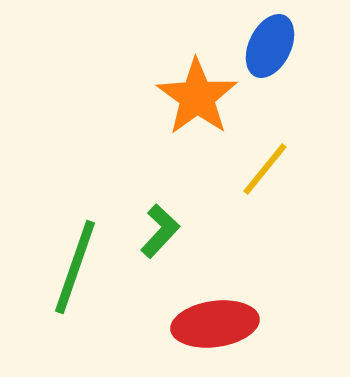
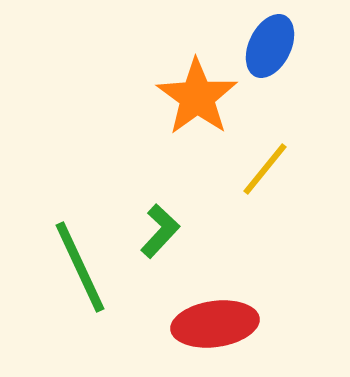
green line: moved 5 px right; rotated 44 degrees counterclockwise
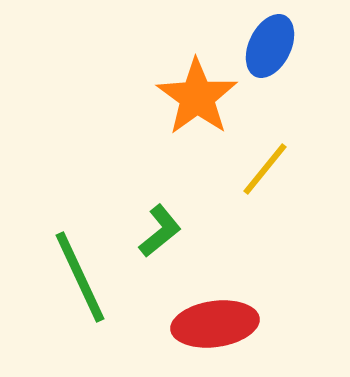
green L-shape: rotated 8 degrees clockwise
green line: moved 10 px down
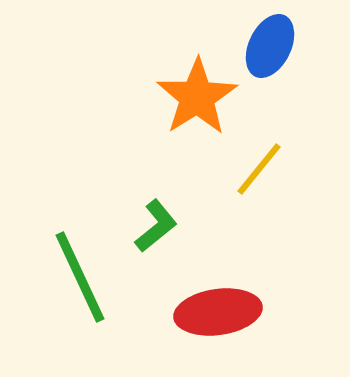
orange star: rotated 4 degrees clockwise
yellow line: moved 6 px left
green L-shape: moved 4 px left, 5 px up
red ellipse: moved 3 px right, 12 px up
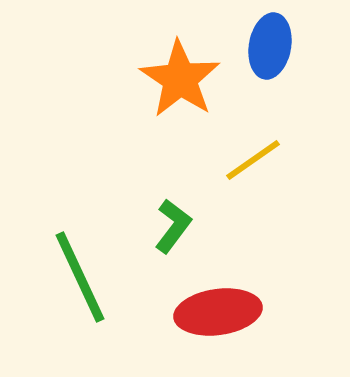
blue ellipse: rotated 16 degrees counterclockwise
orange star: moved 17 px left, 18 px up; rotated 6 degrees counterclockwise
yellow line: moved 6 px left, 9 px up; rotated 16 degrees clockwise
green L-shape: moved 17 px right; rotated 14 degrees counterclockwise
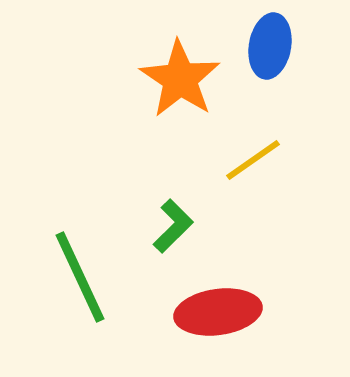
green L-shape: rotated 8 degrees clockwise
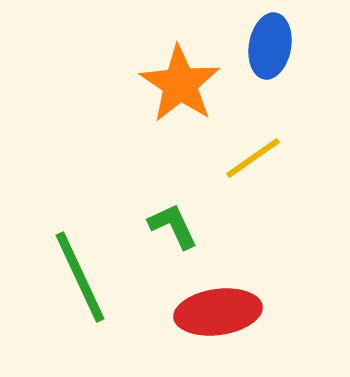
orange star: moved 5 px down
yellow line: moved 2 px up
green L-shape: rotated 70 degrees counterclockwise
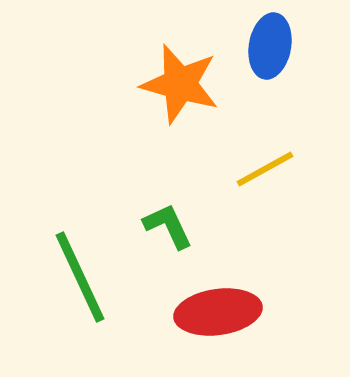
orange star: rotated 18 degrees counterclockwise
yellow line: moved 12 px right, 11 px down; rotated 6 degrees clockwise
green L-shape: moved 5 px left
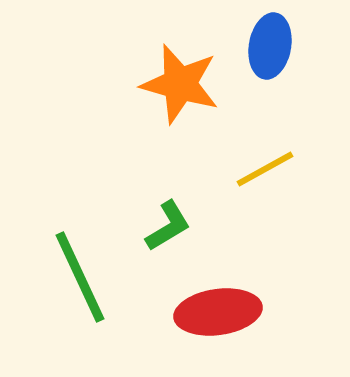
green L-shape: rotated 84 degrees clockwise
